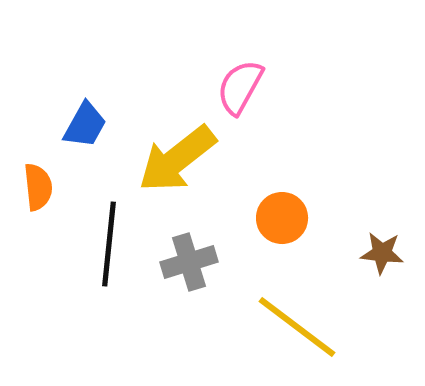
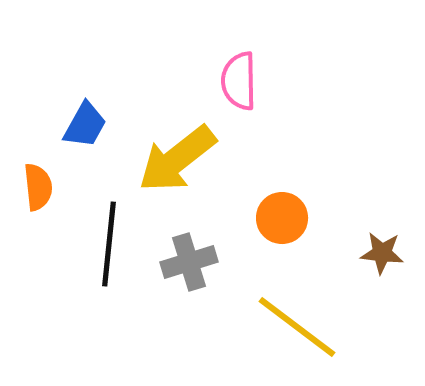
pink semicircle: moved 1 px left, 6 px up; rotated 30 degrees counterclockwise
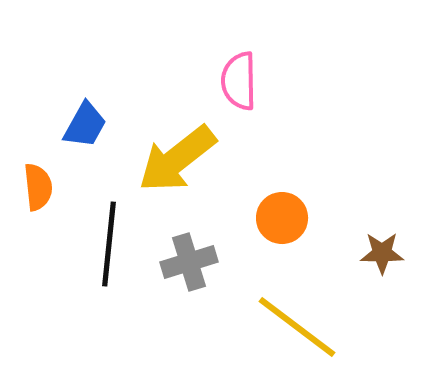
brown star: rotated 6 degrees counterclockwise
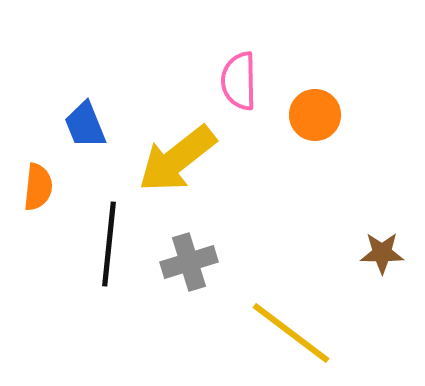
blue trapezoid: rotated 129 degrees clockwise
orange semicircle: rotated 12 degrees clockwise
orange circle: moved 33 px right, 103 px up
yellow line: moved 6 px left, 6 px down
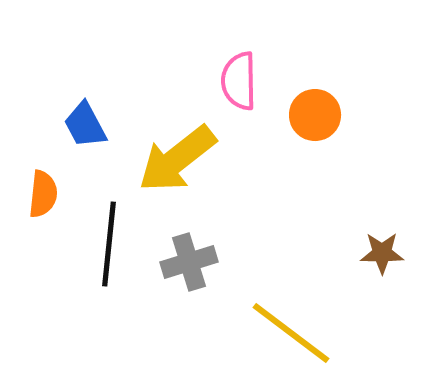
blue trapezoid: rotated 6 degrees counterclockwise
orange semicircle: moved 5 px right, 7 px down
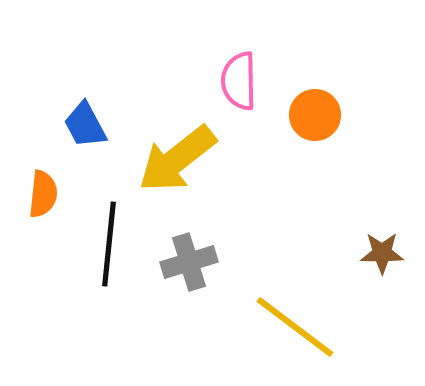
yellow line: moved 4 px right, 6 px up
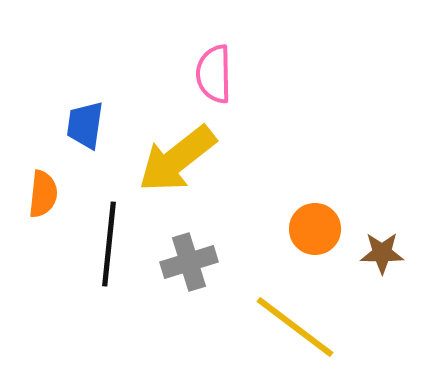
pink semicircle: moved 25 px left, 7 px up
orange circle: moved 114 px down
blue trapezoid: rotated 36 degrees clockwise
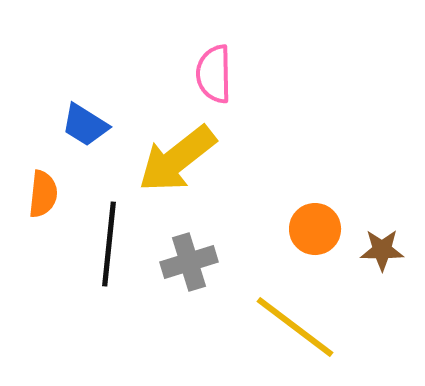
blue trapezoid: rotated 66 degrees counterclockwise
brown star: moved 3 px up
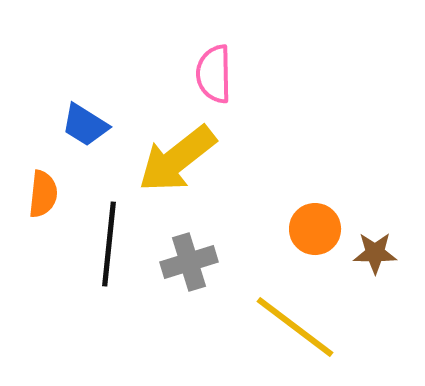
brown star: moved 7 px left, 3 px down
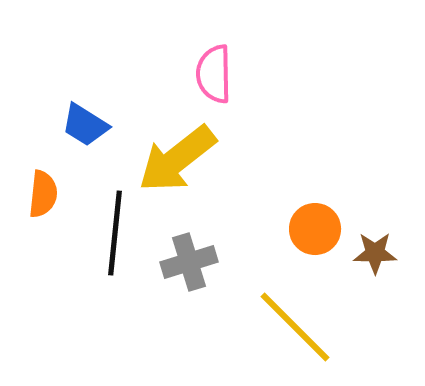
black line: moved 6 px right, 11 px up
yellow line: rotated 8 degrees clockwise
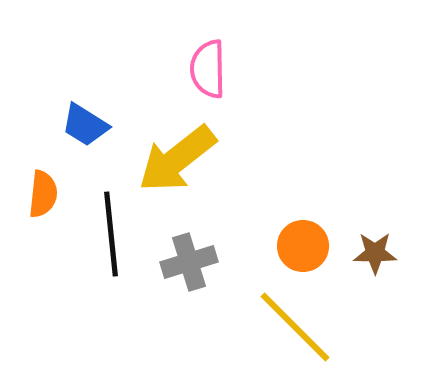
pink semicircle: moved 6 px left, 5 px up
orange circle: moved 12 px left, 17 px down
black line: moved 4 px left, 1 px down; rotated 12 degrees counterclockwise
